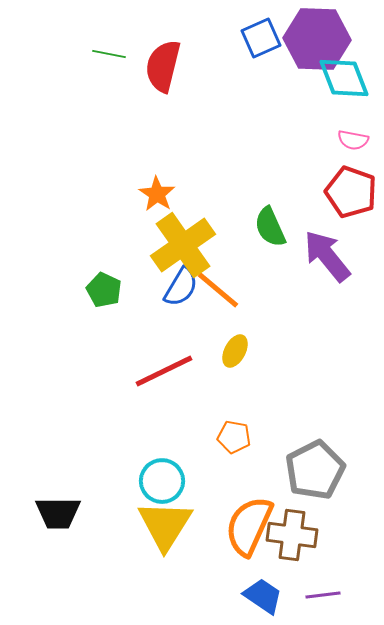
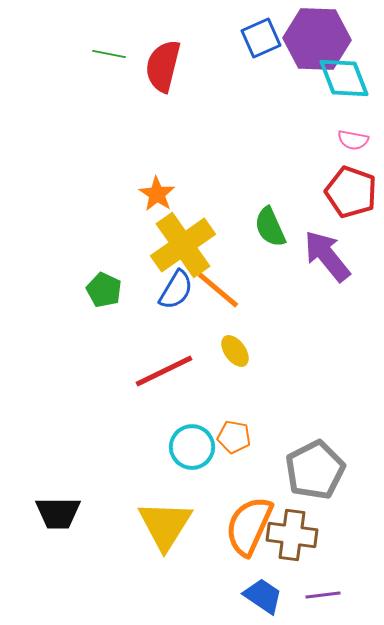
blue semicircle: moved 5 px left, 3 px down
yellow ellipse: rotated 64 degrees counterclockwise
cyan circle: moved 30 px right, 34 px up
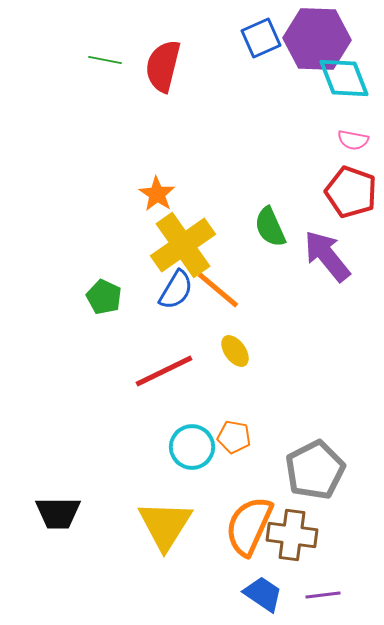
green line: moved 4 px left, 6 px down
green pentagon: moved 7 px down
blue trapezoid: moved 2 px up
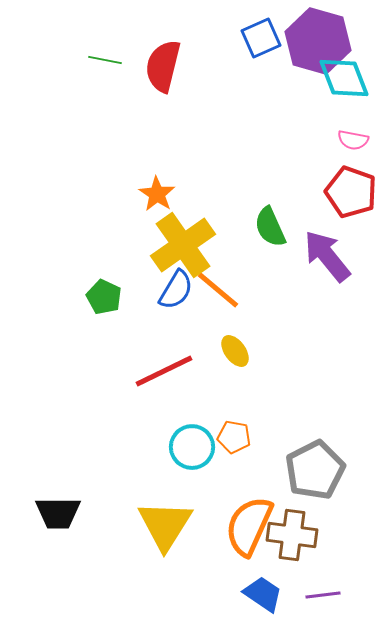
purple hexagon: moved 1 px right, 2 px down; rotated 14 degrees clockwise
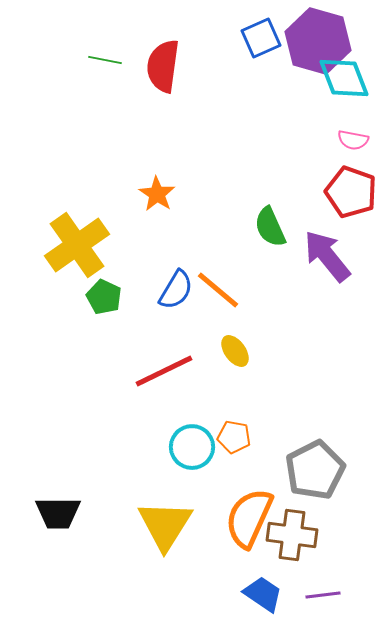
red semicircle: rotated 6 degrees counterclockwise
yellow cross: moved 106 px left
orange semicircle: moved 8 px up
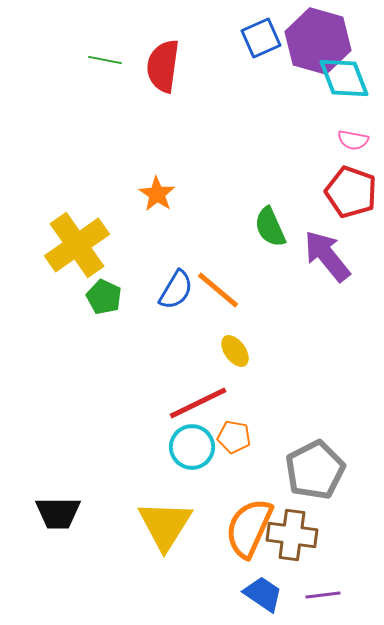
red line: moved 34 px right, 32 px down
orange semicircle: moved 10 px down
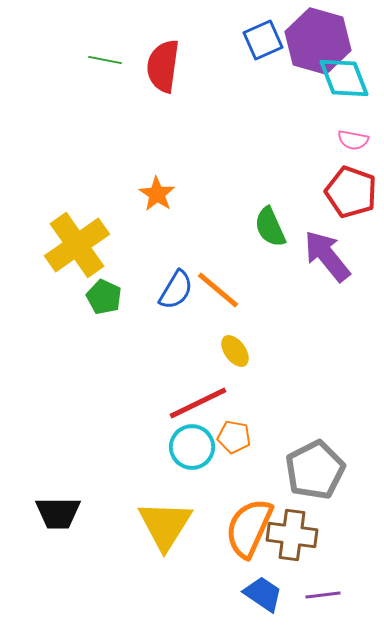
blue square: moved 2 px right, 2 px down
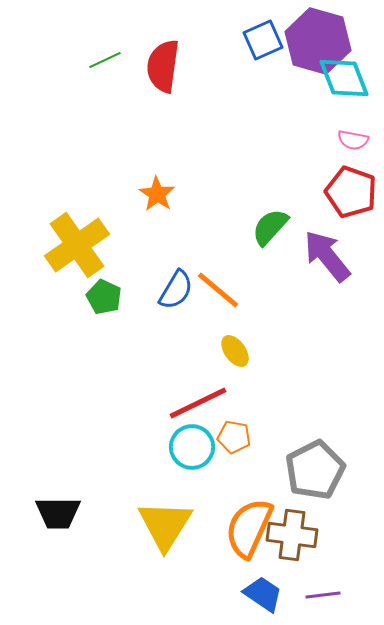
green line: rotated 36 degrees counterclockwise
green semicircle: rotated 66 degrees clockwise
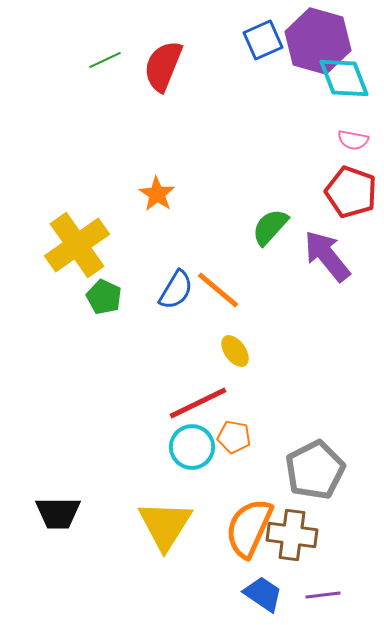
red semicircle: rotated 14 degrees clockwise
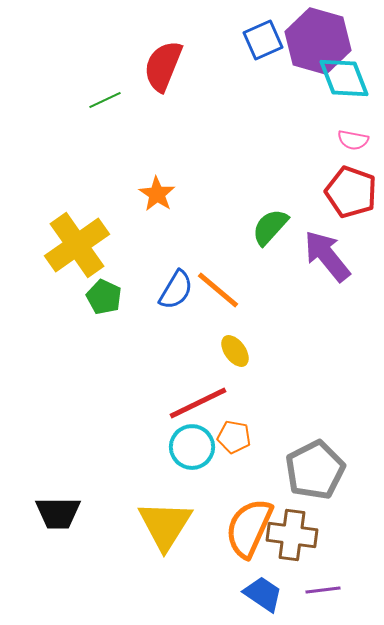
green line: moved 40 px down
purple line: moved 5 px up
